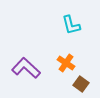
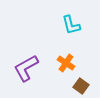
purple L-shape: rotated 72 degrees counterclockwise
brown square: moved 2 px down
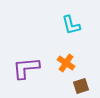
purple L-shape: rotated 24 degrees clockwise
brown square: rotated 35 degrees clockwise
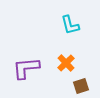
cyan L-shape: moved 1 px left
orange cross: rotated 12 degrees clockwise
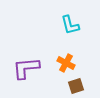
orange cross: rotated 18 degrees counterclockwise
brown square: moved 5 px left
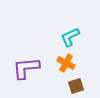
cyan L-shape: moved 12 px down; rotated 80 degrees clockwise
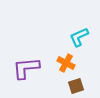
cyan L-shape: moved 9 px right
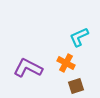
purple L-shape: moved 2 px right; rotated 32 degrees clockwise
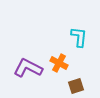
cyan L-shape: rotated 120 degrees clockwise
orange cross: moved 7 px left
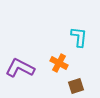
purple L-shape: moved 8 px left
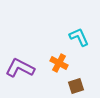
cyan L-shape: rotated 30 degrees counterclockwise
